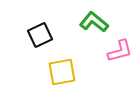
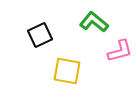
yellow square: moved 5 px right, 1 px up; rotated 20 degrees clockwise
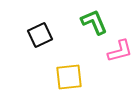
green L-shape: rotated 28 degrees clockwise
yellow square: moved 2 px right, 6 px down; rotated 16 degrees counterclockwise
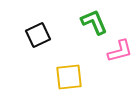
black square: moved 2 px left
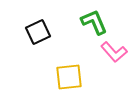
black square: moved 3 px up
pink L-shape: moved 6 px left, 1 px down; rotated 64 degrees clockwise
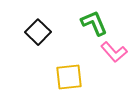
green L-shape: moved 1 px down
black square: rotated 20 degrees counterclockwise
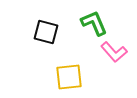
black square: moved 8 px right; rotated 30 degrees counterclockwise
